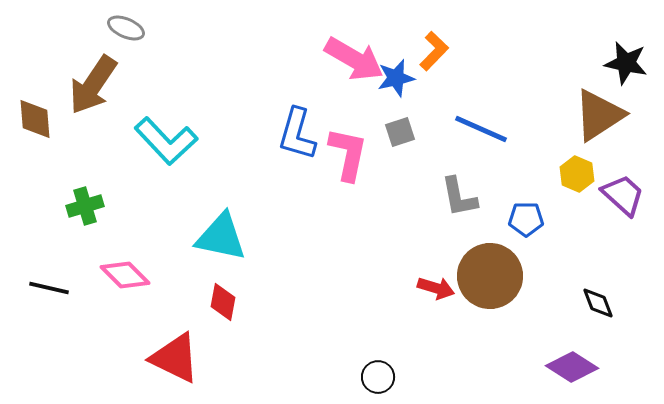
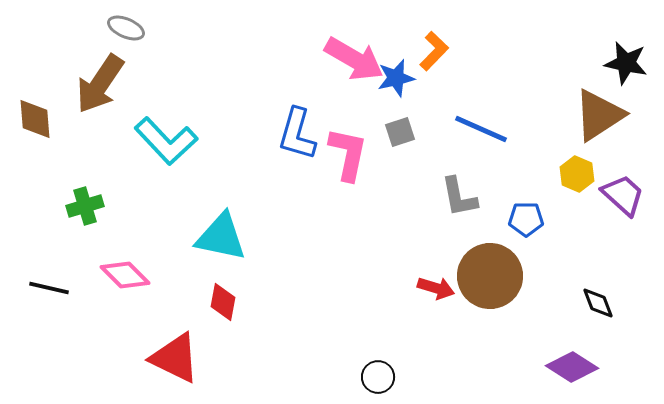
brown arrow: moved 7 px right, 1 px up
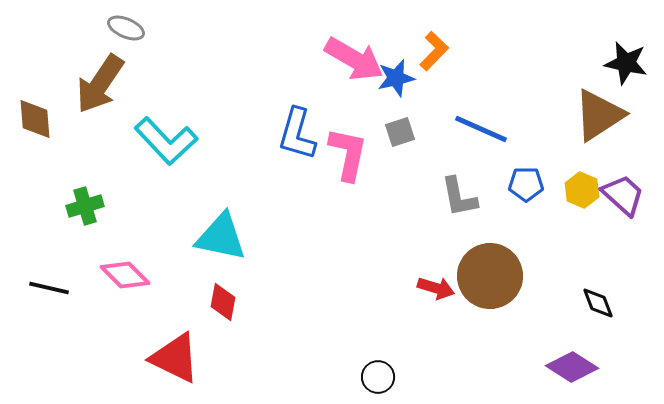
yellow hexagon: moved 5 px right, 16 px down
blue pentagon: moved 35 px up
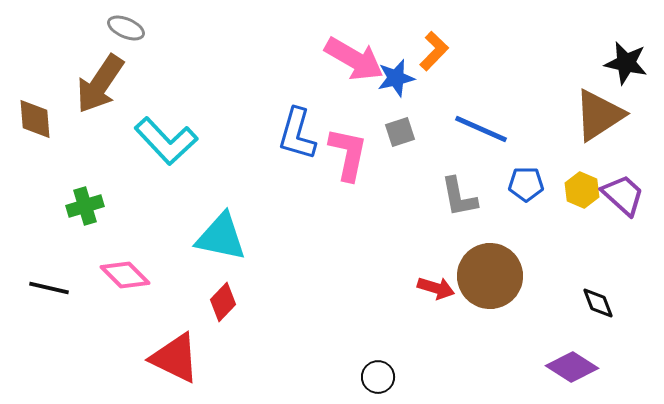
red diamond: rotated 33 degrees clockwise
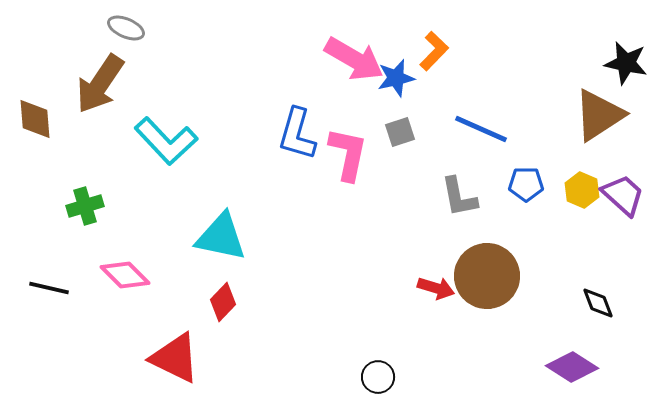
brown circle: moved 3 px left
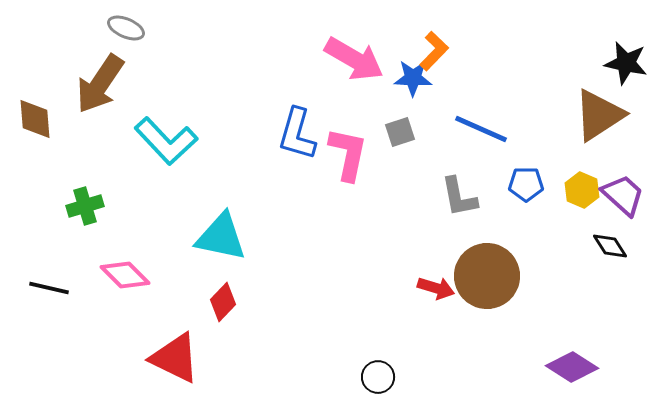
blue star: moved 17 px right; rotated 15 degrees clockwise
black diamond: moved 12 px right, 57 px up; rotated 12 degrees counterclockwise
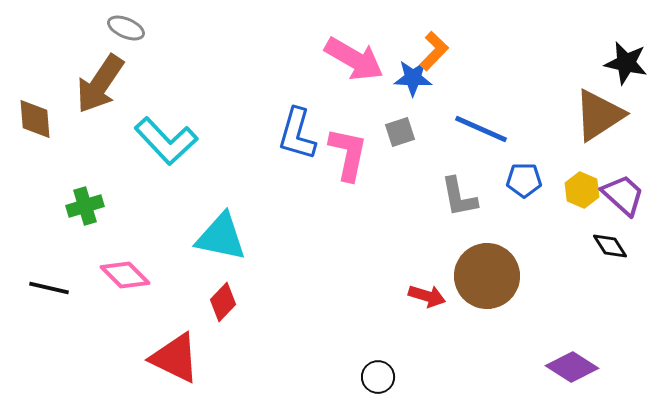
blue pentagon: moved 2 px left, 4 px up
red arrow: moved 9 px left, 8 px down
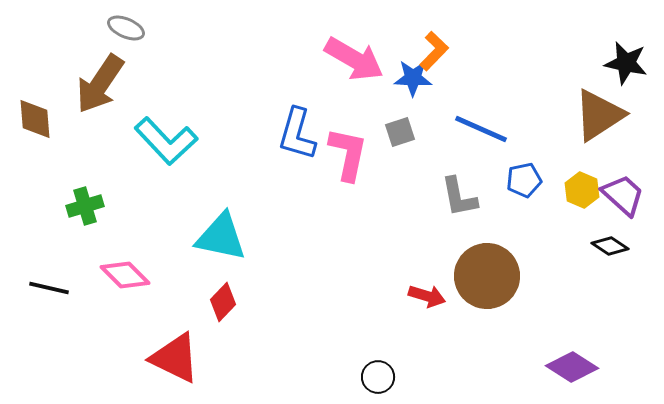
blue pentagon: rotated 12 degrees counterclockwise
black diamond: rotated 24 degrees counterclockwise
